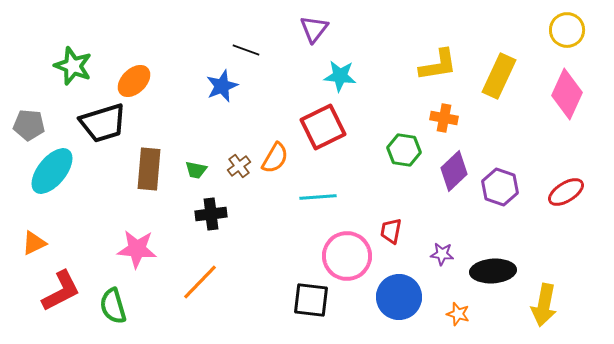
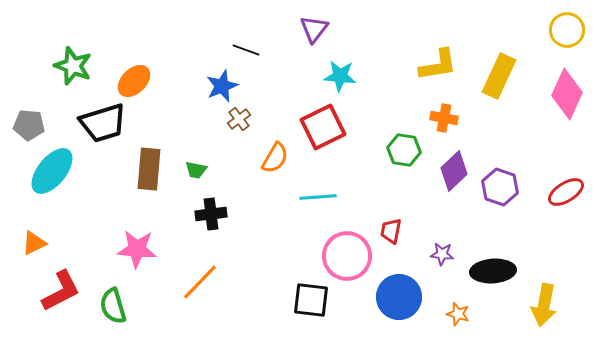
brown cross: moved 47 px up
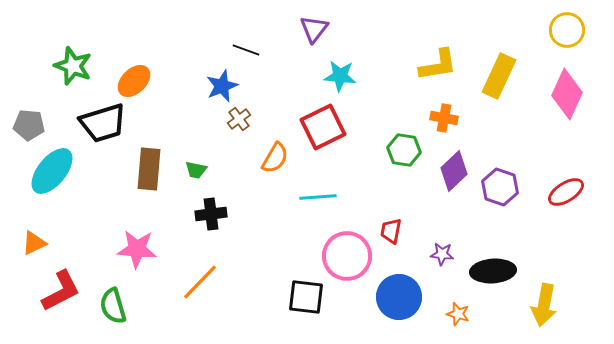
black square: moved 5 px left, 3 px up
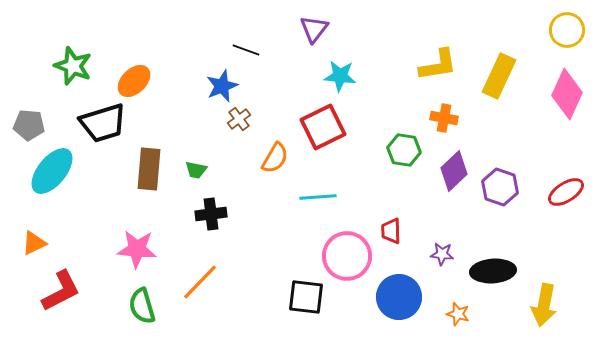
red trapezoid: rotated 12 degrees counterclockwise
green semicircle: moved 29 px right
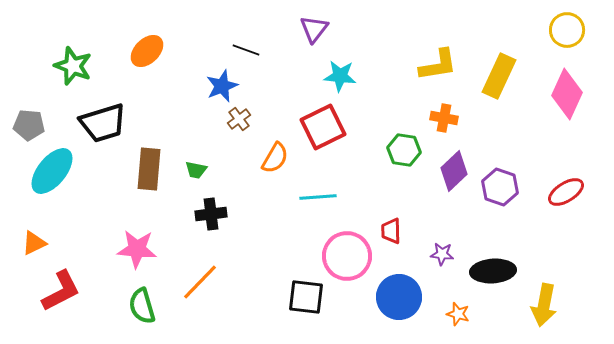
orange ellipse: moved 13 px right, 30 px up
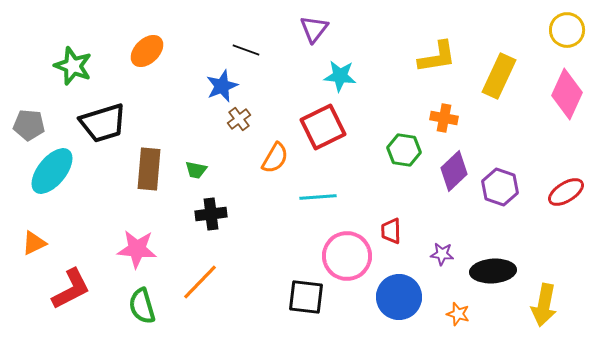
yellow L-shape: moved 1 px left, 8 px up
red L-shape: moved 10 px right, 2 px up
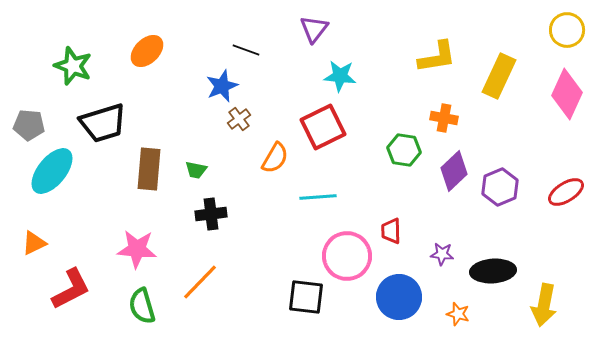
purple hexagon: rotated 18 degrees clockwise
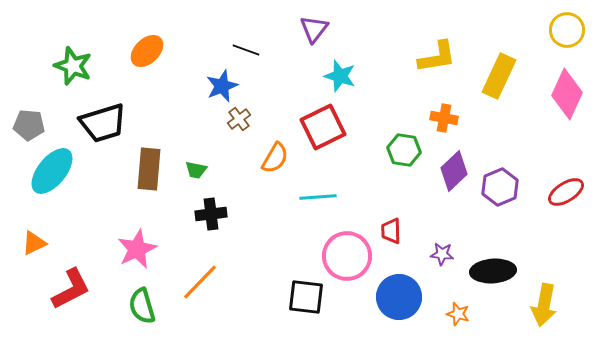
cyan star: rotated 12 degrees clockwise
pink star: rotated 30 degrees counterclockwise
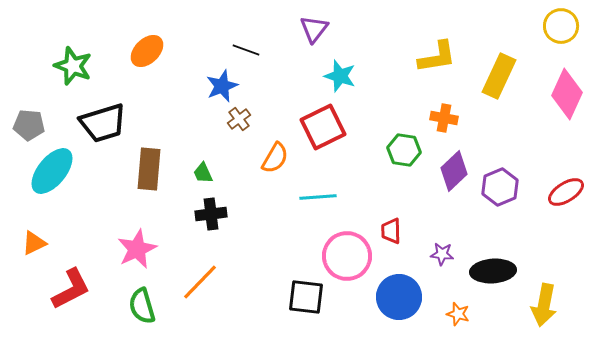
yellow circle: moved 6 px left, 4 px up
green trapezoid: moved 7 px right, 3 px down; rotated 55 degrees clockwise
